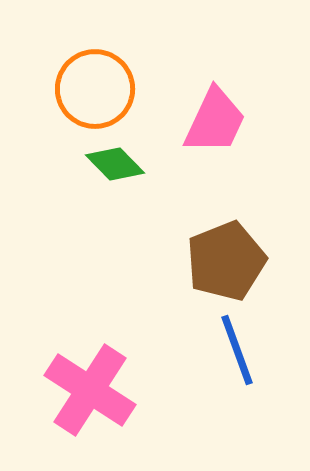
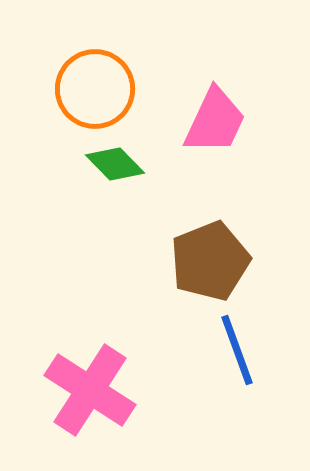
brown pentagon: moved 16 px left
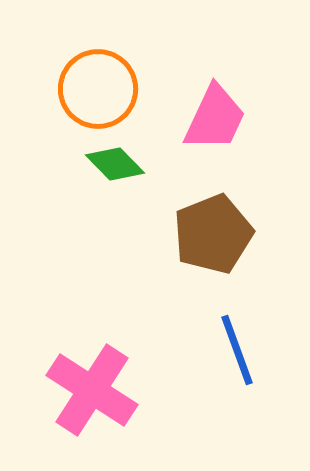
orange circle: moved 3 px right
pink trapezoid: moved 3 px up
brown pentagon: moved 3 px right, 27 px up
pink cross: moved 2 px right
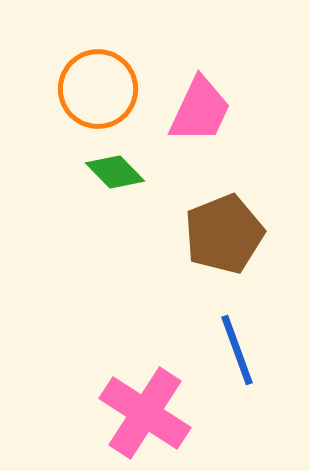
pink trapezoid: moved 15 px left, 8 px up
green diamond: moved 8 px down
brown pentagon: moved 11 px right
pink cross: moved 53 px right, 23 px down
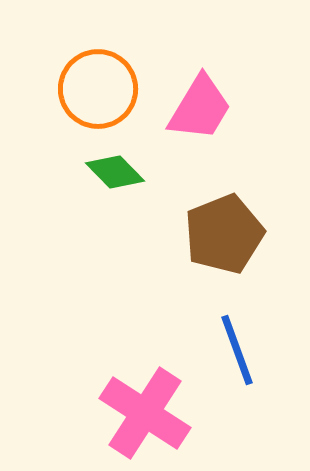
pink trapezoid: moved 2 px up; rotated 6 degrees clockwise
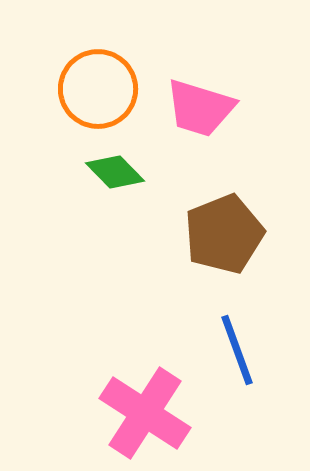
pink trapezoid: rotated 76 degrees clockwise
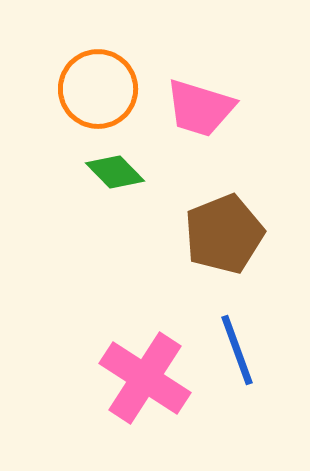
pink cross: moved 35 px up
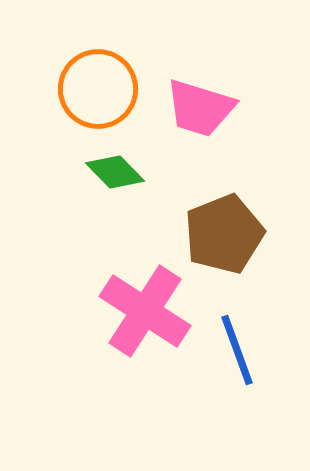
pink cross: moved 67 px up
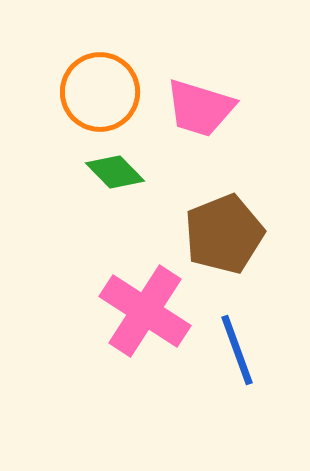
orange circle: moved 2 px right, 3 px down
